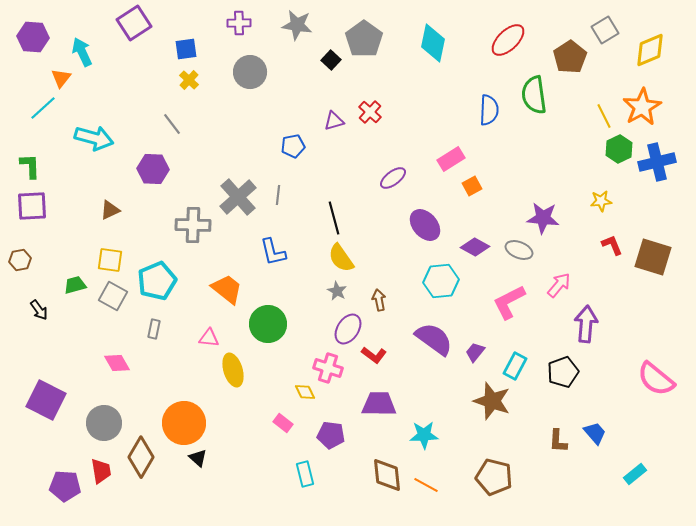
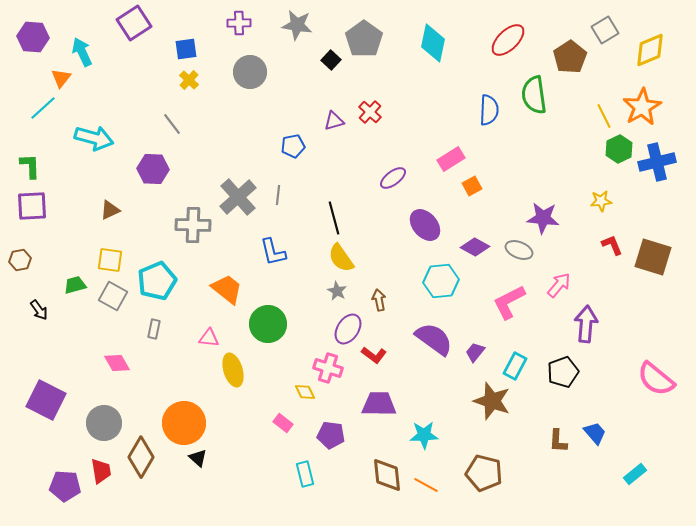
brown pentagon at (494, 477): moved 10 px left, 4 px up
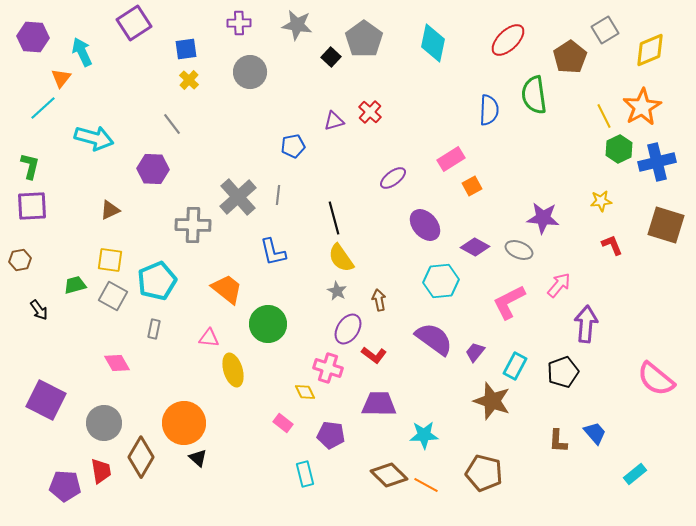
black square at (331, 60): moved 3 px up
green L-shape at (30, 166): rotated 16 degrees clockwise
brown square at (653, 257): moved 13 px right, 32 px up
brown diamond at (387, 475): moved 2 px right; rotated 39 degrees counterclockwise
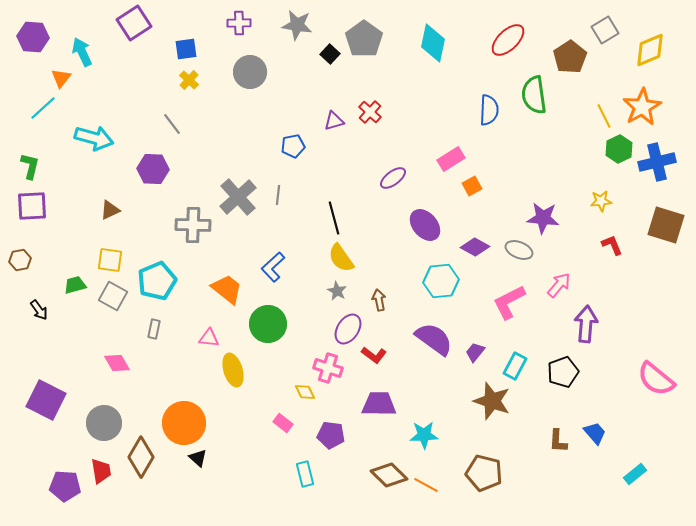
black square at (331, 57): moved 1 px left, 3 px up
blue L-shape at (273, 252): moved 15 px down; rotated 60 degrees clockwise
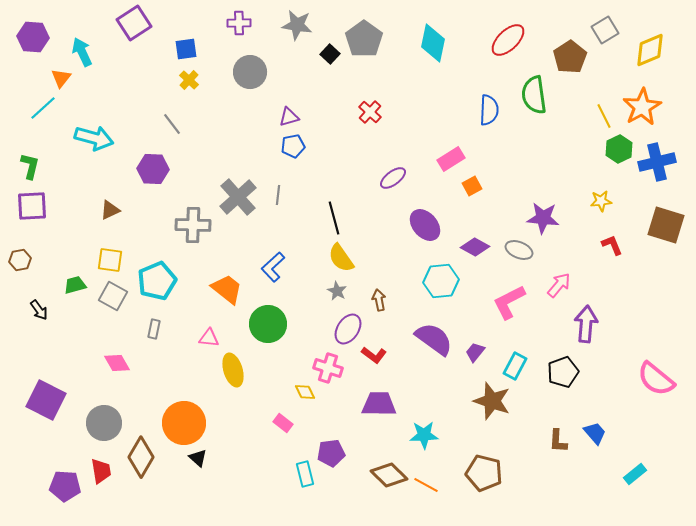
purple triangle at (334, 121): moved 45 px left, 4 px up
purple pentagon at (331, 435): moved 18 px down; rotated 16 degrees counterclockwise
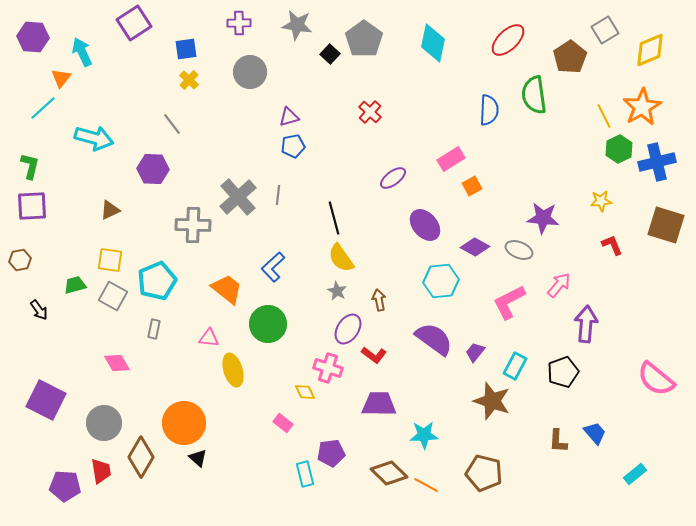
brown diamond at (389, 475): moved 2 px up
